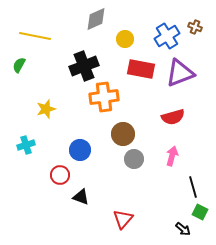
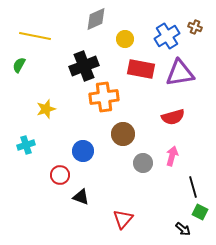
purple triangle: rotated 12 degrees clockwise
blue circle: moved 3 px right, 1 px down
gray circle: moved 9 px right, 4 px down
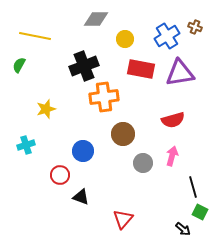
gray diamond: rotated 25 degrees clockwise
red semicircle: moved 3 px down
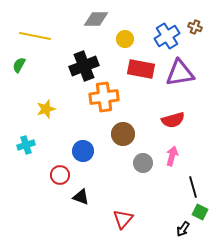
black arrow: rotated 84 degrees clockwise
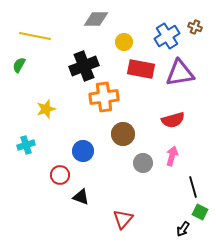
yellow circle: moved 1 px left, 3 px down
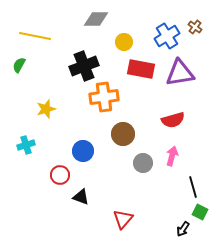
brown cross: rotated 16 degrees clockwise
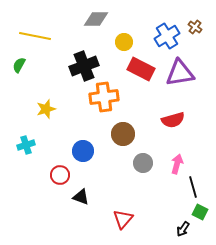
red rectangle: rotated 16 degrees clockwise
pink arrow: moved 5 px right, 8 px down
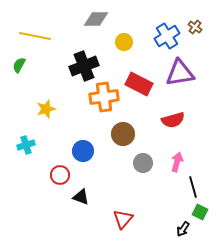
red rectangle: moved 2 px left, 15 px down
pink arrow: moved 2 px up
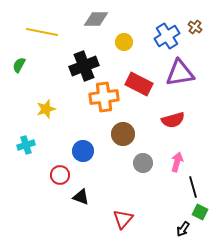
yellow line: moved 7 px right, 4 px up
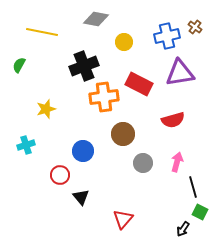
gray diamond: rotated 10 degrees clockwise
blue cross: rotated 20 degrees clockwise
black triangle: rotated 30 degrees clockwise
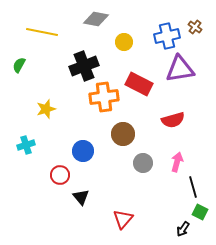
purple triangle: moved 4 px up
